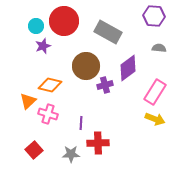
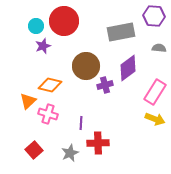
gray rectangle: moved 13 px right; rotated 40 degrees counterclockwise
gray star: moved 1 px left, 1 px up; rotated 24 degrees counterclockwise
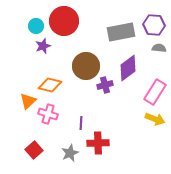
purple hexagon: moved 9 px down
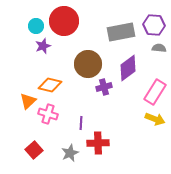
brown circle: moved 2 px right, 2 px up
purple cross: moved 1 px left, 2 px down
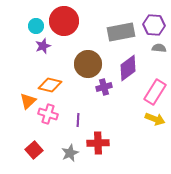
purple line: moved 3 px left, 3 px up
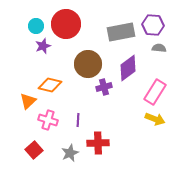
red circle: moved 2 px right, 3 px down
purple hexagon: moved 1 px left
pink cross: moved 6 px down
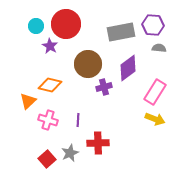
purple star: moved 7 px right; rotated 21 degrees counterclockwise
red square: moved 13 px right, 9 px down
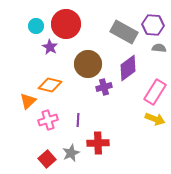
gray rectangle: moved 3 px right; rotated 40 degrees clockwise
purple star: moved 1 px down
pink cross: rotated 36 degrees counterclockwise
gray star: moved 1 px right
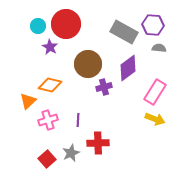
cyan circle: moved 2 px right
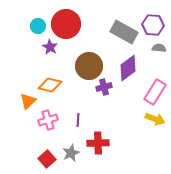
brown circle: moved 1 px right, 2 px down
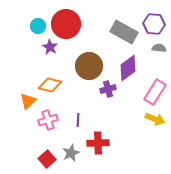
purple hexagon: moved 1 px right, 1 px up
purple cross: moved 4 px right, 2 px down
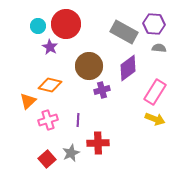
purple cross: moved 6 px left, 1 px down
